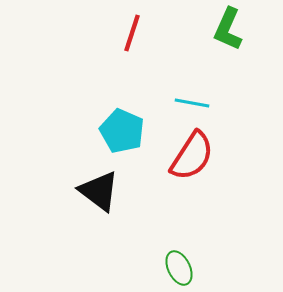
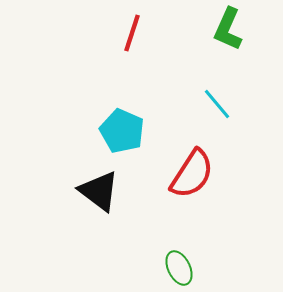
cyan line: moved 25 px right, 1 px down; rotated 40 degrees clockwise
red semicircle: moved 18 px down
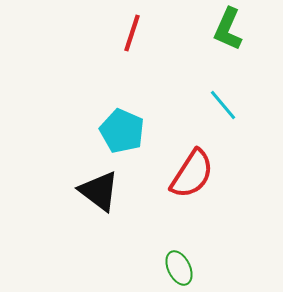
cyan line: moved 6 px right, 1 px down
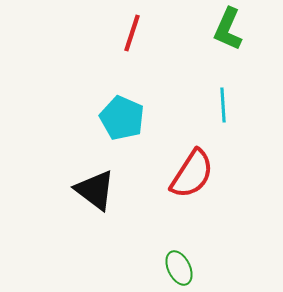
cyan line: rotated 36 degrees clockwise
cyan pentagon: moved 13 px up
black triangle: moved 4 px left, 1 px up
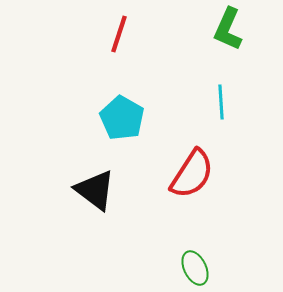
red line: moved 13 px left, 1 px down
cyan line: moved 2 px left, 3 px up
cyan pentagon: rotated 6 degrees clockwise
green ellipse: moved 16 px right
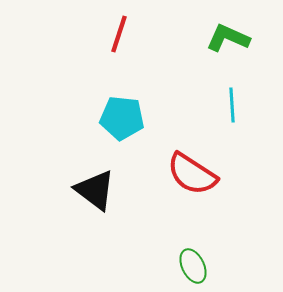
green L-shape: moved 9 px down; rotated 90 degrees clockwise
cyan line: moved 11 px right, 3 px down
cyan pentagon: rotated 24 degrees counterclockwise
red semicircle: rotated 90 degrees clockwise
green ellipse: moved 2 px left, 2 px up
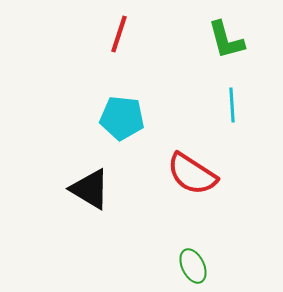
green L-shape: moved 2 px left, 2 px down; rotated 129 degrees counterclockwise
black triangle: moved 5 px left, 1 px up; rotated 6 degrees counterclockwise
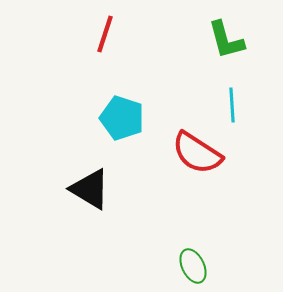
red line: moved 14 px left
cyan pentagon: rotated 12 degrees clockwise
red semicircle: moved 5 px right, 21 px up
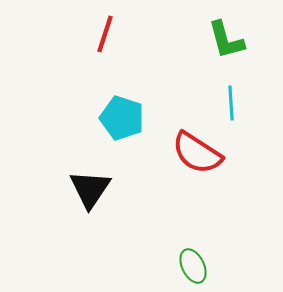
cyan line: moved 1 px left, 2 px up
black triangle: rotated 33 degrees clockwise
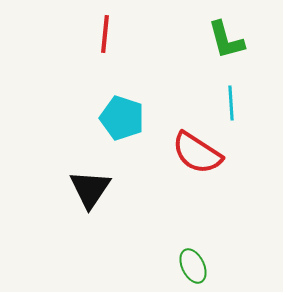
red line: rotated 12 degrees counterclockwise
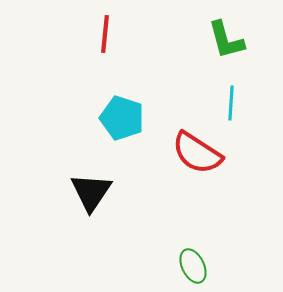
cyan line: rotated 8 degrees clockwise
black triangle: moved 1 px right, 3 px down
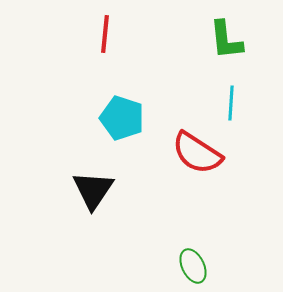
green L-shape: rotated 9 degrees clockwise
black triangle: moved 2 px right, 2 px up
